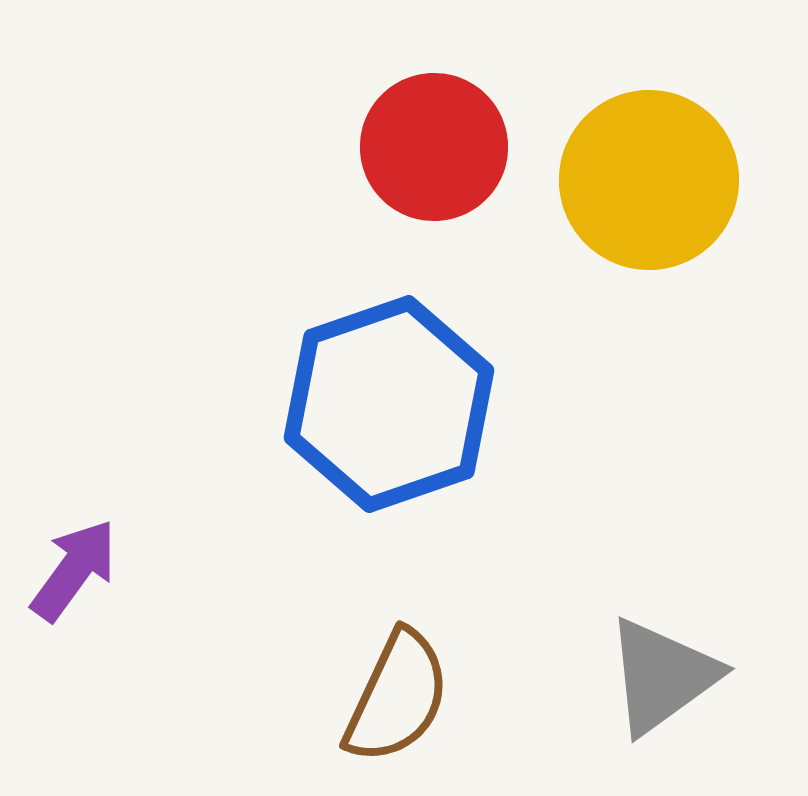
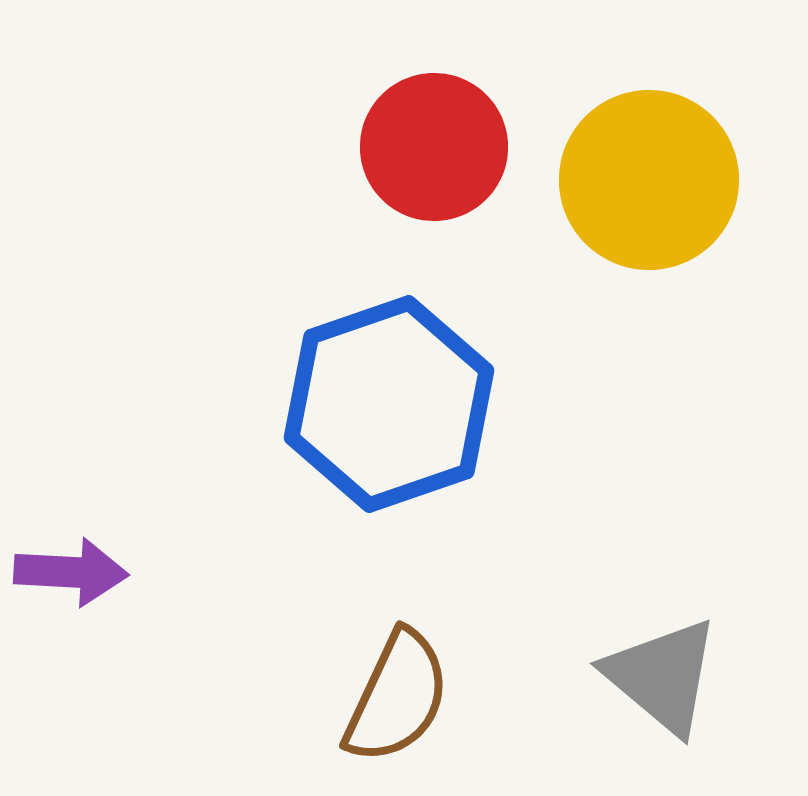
purple arrow: moved 3 px left, 2 px down; rotated 57 degrees clockwise
gray triangle: rotated 44 degrees counterclockwise
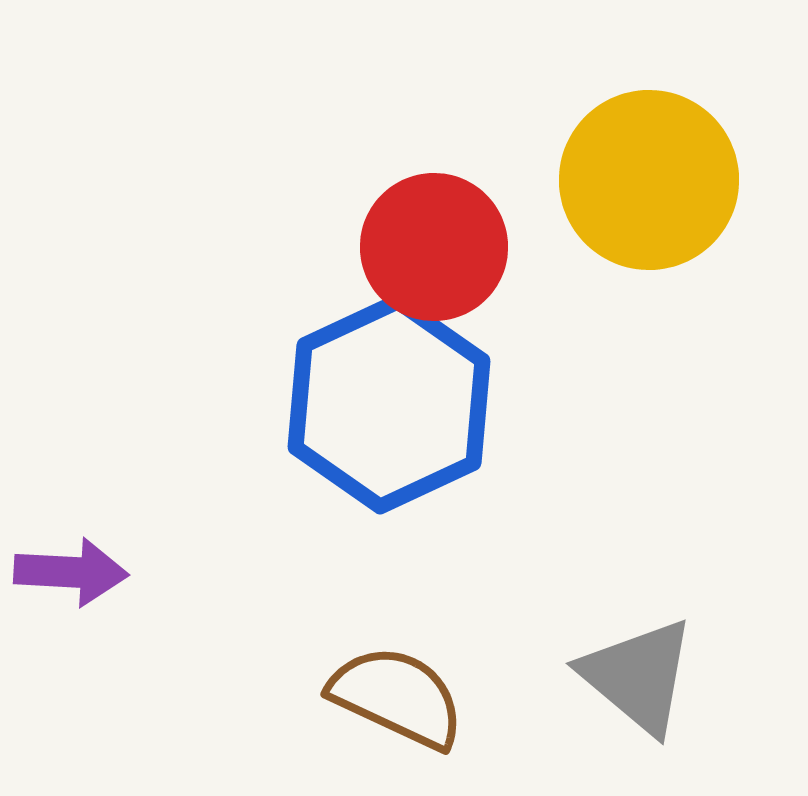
red circle: moved 100 px down
blue hexagon: rotated 6 degrees counterclockwise
gray triangle: moved 24 px left
brown semicircle: rotated 90 degrees counterclockwise
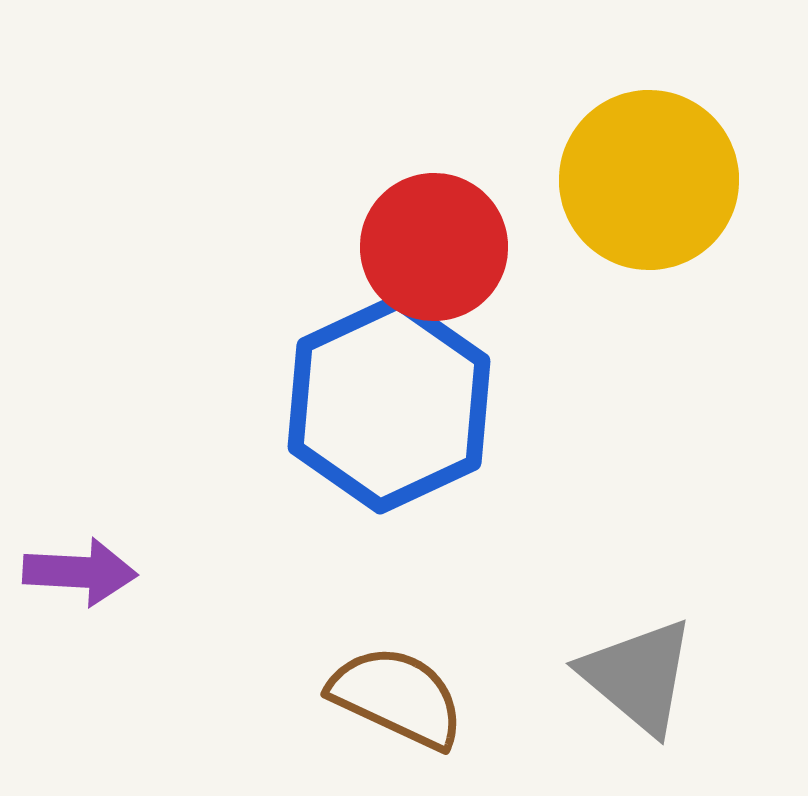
purple arrow: moved 9 px right
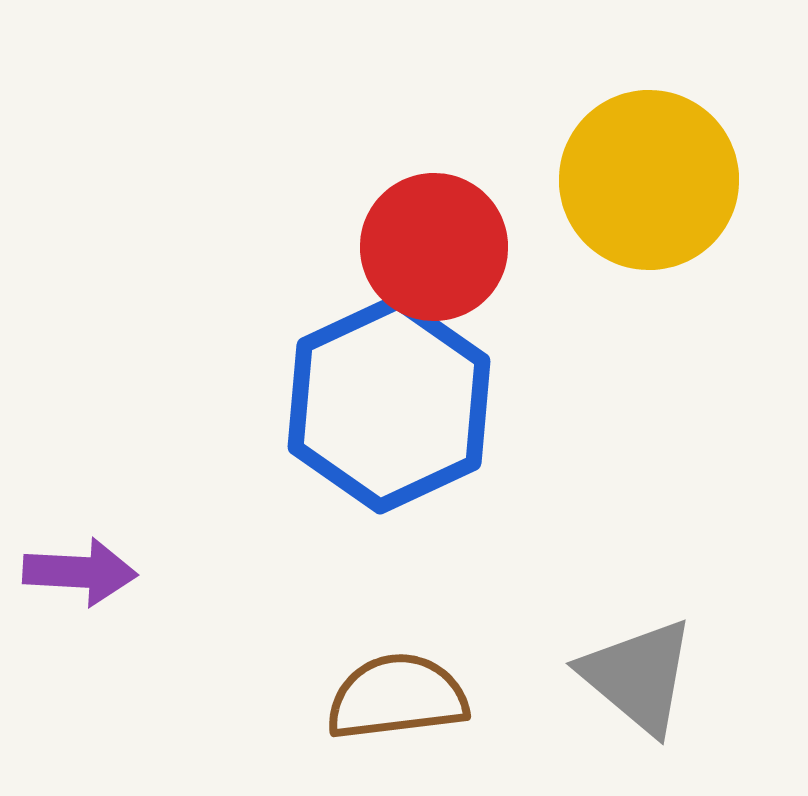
brown semicircle: rotated 32 degrees counterclockwise
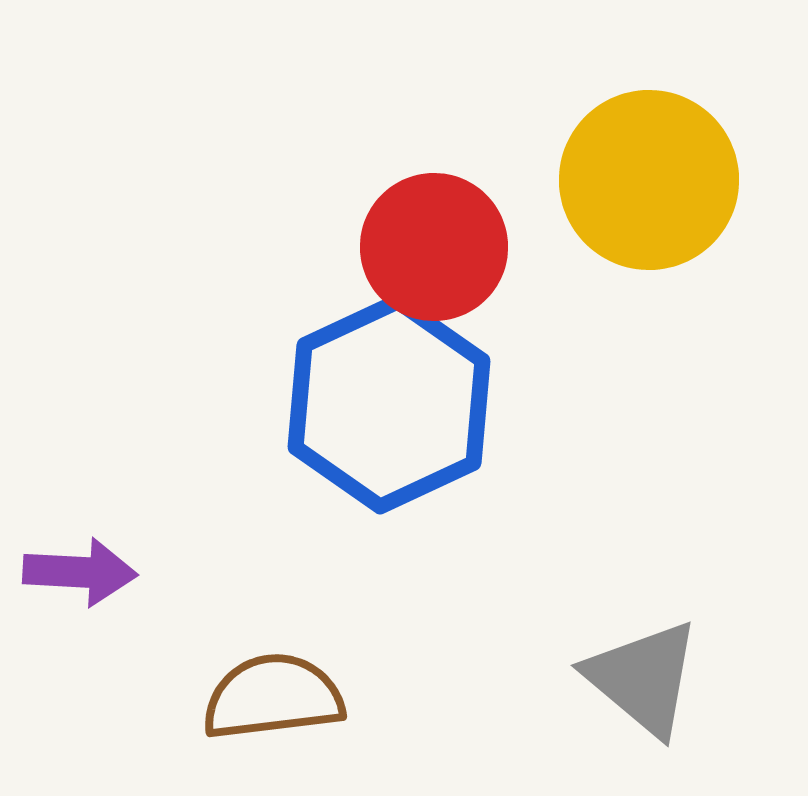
gray triangle: moved 5 px right, 2 px down
brown semicircle: moved 124 px left
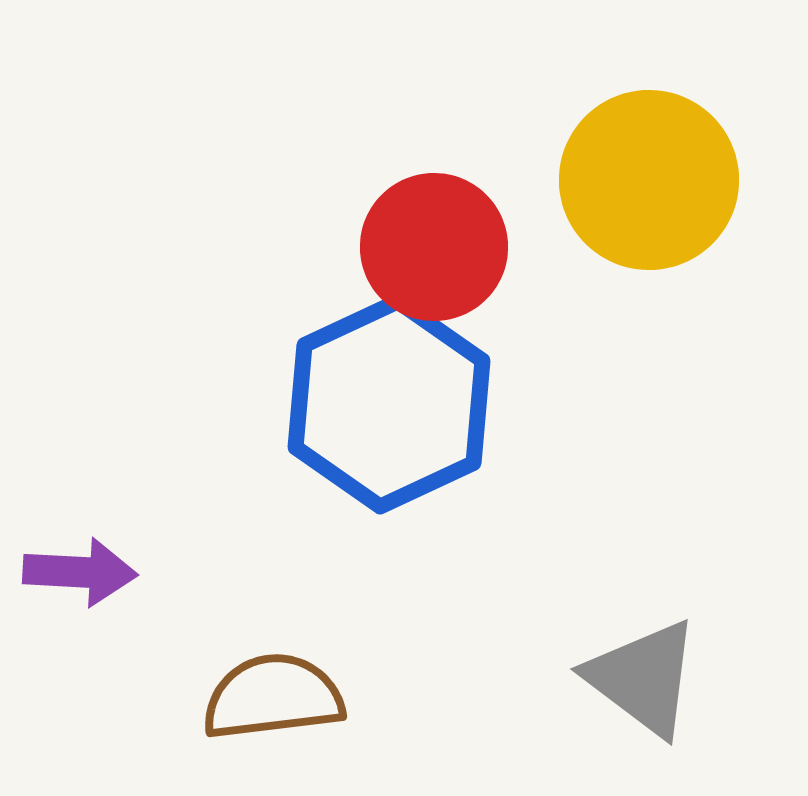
gray triangle: rotated 3 degrees counterclockwise
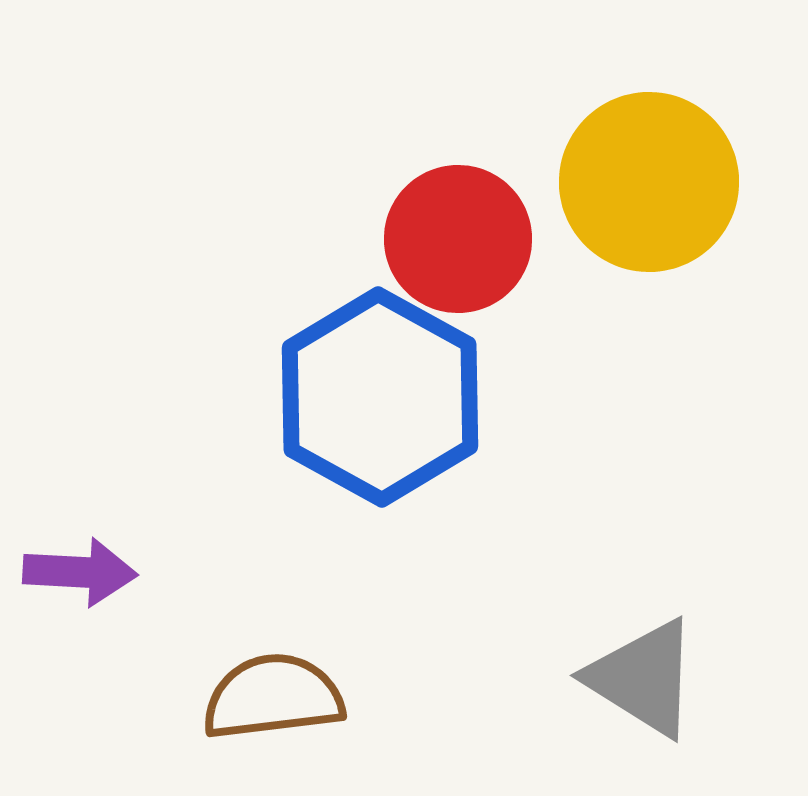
yellow circle: moved 2 px down
red circle: moved 24 px right, 8 px up
blue hexagon: moved 9 px left, 7 px up; rotated 6 degrees counterclockwise
gray triangle: rotated 5 degrees counterclockwise
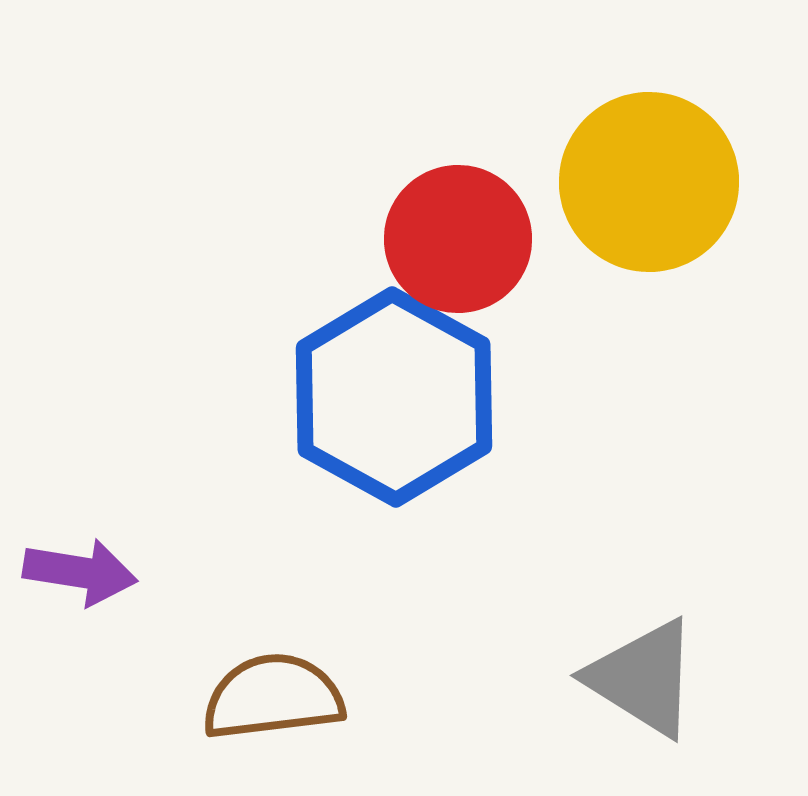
blue hexagon: moved 14 px right
purple arrow: rotated 6 degrees clockwise
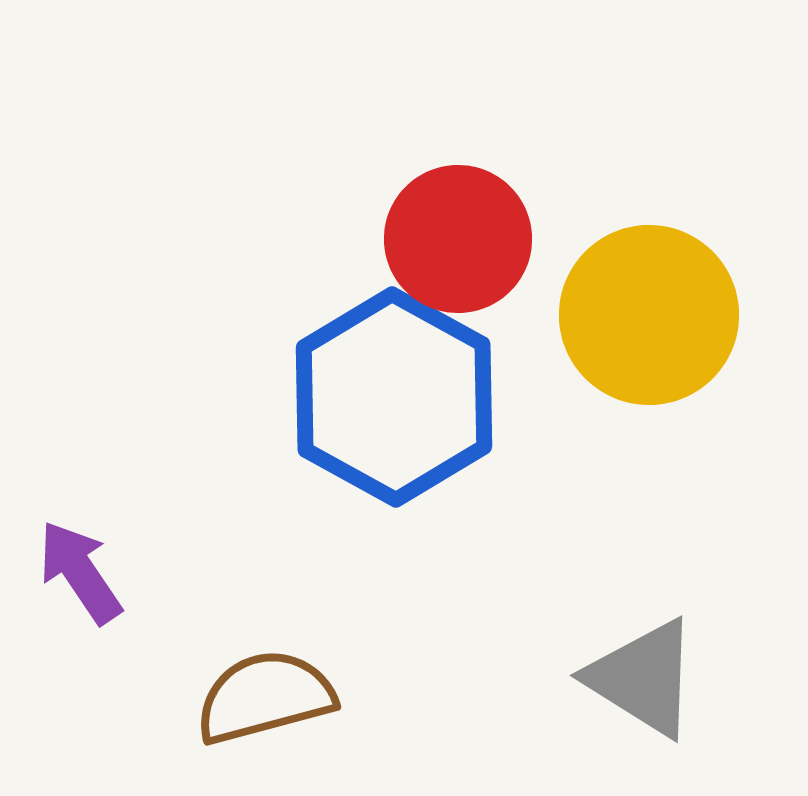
yellow circle: moved 133 px down
purple arrow: rotated 133 degrees counterclockwise
brown semicircle: moved 8 px left; rotated 8 degrees counterclockwise
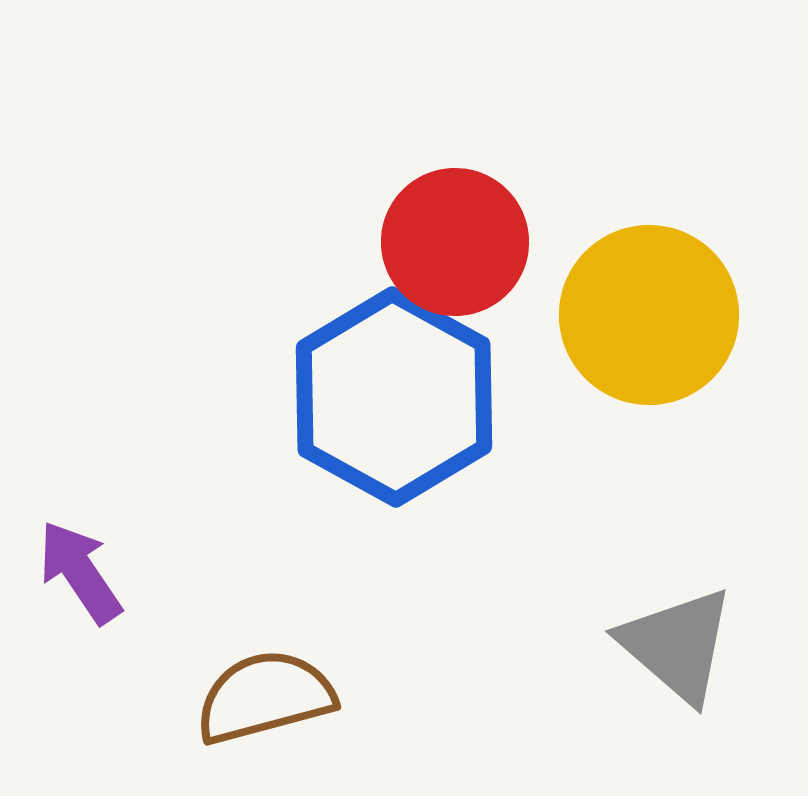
red circle: moved 3 px left, 3 px down
gray triangle: moved 34 px right, 33 px up; rotated 9 degrees clockwise
